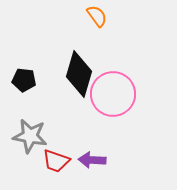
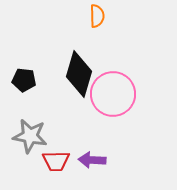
orange semicircle: rotated 35 degrees clockwise
red trapezoid: rotated 20 degrees counterclockwise
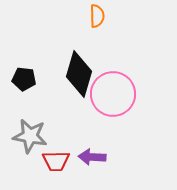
black pentagon: moved 1 px up
purple arrow: moved 3 px up
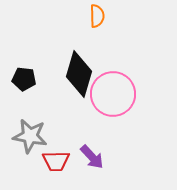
purple arrow: rotated 136 degrees counterclockwise
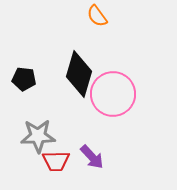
orange semicircle: rotated 145 degrees clockwise
gray star: moved 8 px right; rotated 12 degrees counterclockwise
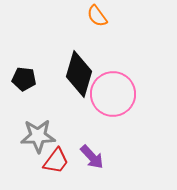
red trapezoid: rotated 52 degrees counterclockwise
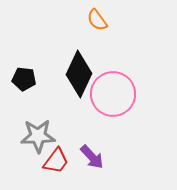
orange semicircle: moved 4 px down
black diamond: rotated 9 degrees clockwise
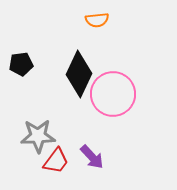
orange semicircle: rotated 60 degrees counterclockwise
black pentagon: moved 3 px left, 15 px up; rotated 15 degrees counterclockwise
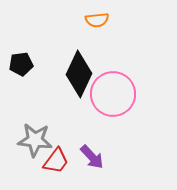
gray star: moved 3 px left, 4 px down; rotated 8 degrees clockwise
